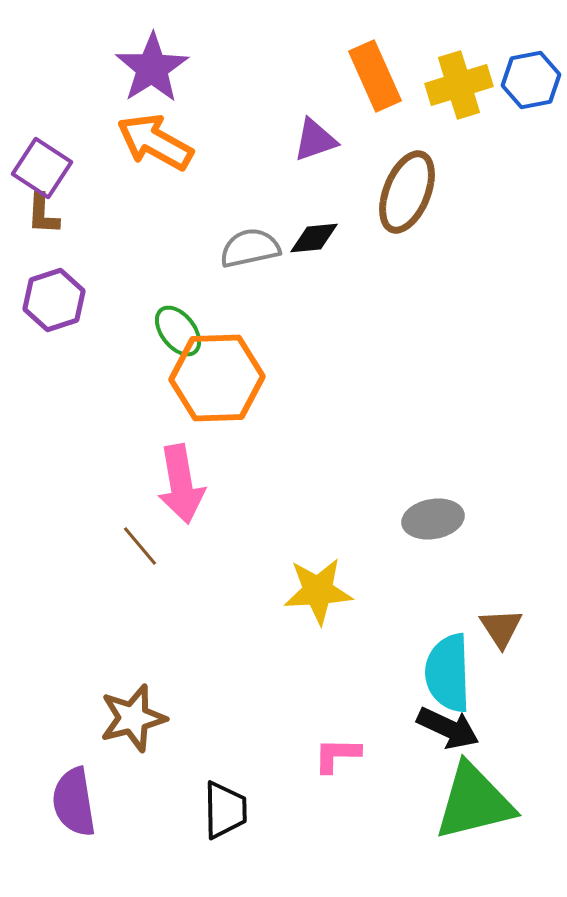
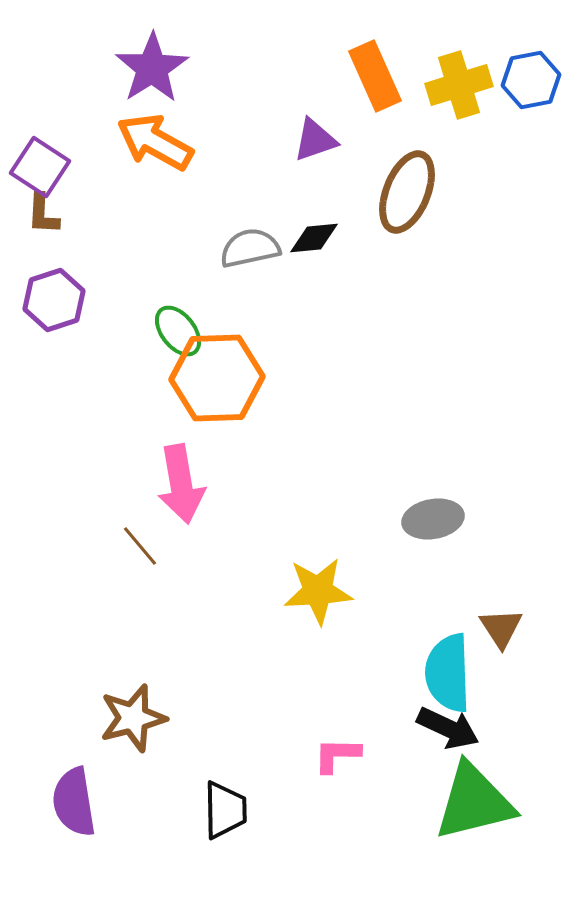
purple square: moved 2 px left, 1 px up
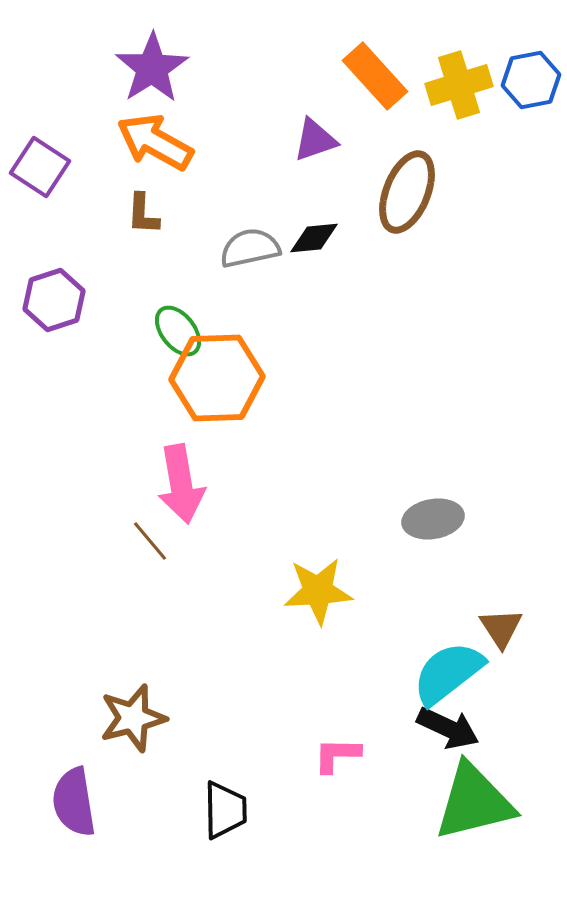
orange rectangle: rotated 18 degrees counterclockwise
brown L-shape: moved 100 px right
brown line: moved 10 px right, 5 px up
cyan semicircle: rotated 54 degrees clockwise
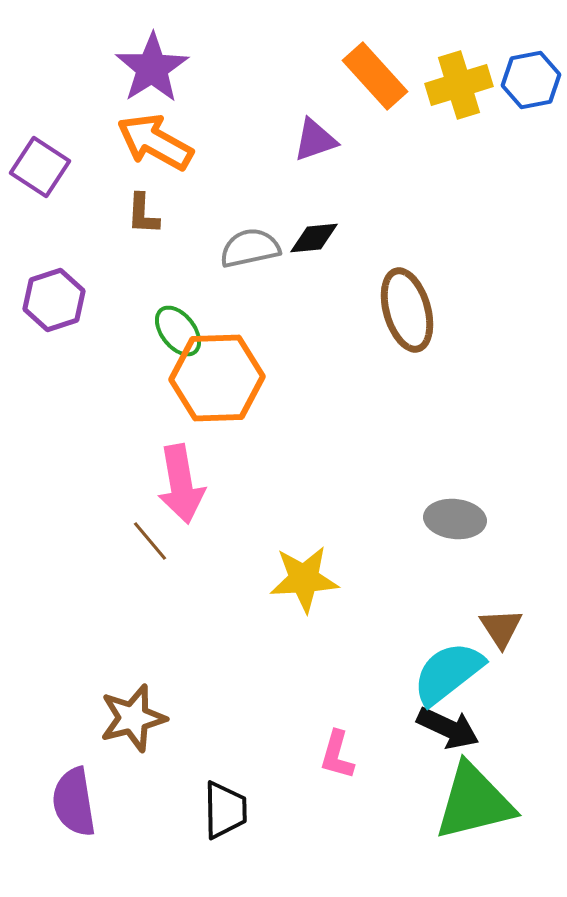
brown ellipse: moved 118 px down; rotated 38 degrees counterclockwise
gray ellipse: moved 22 px right; rotated 16 degrees clockwise
yellow star: moved 14 px left, 12 px up
pink L-shape: rotated 75 degrees counterclockwise
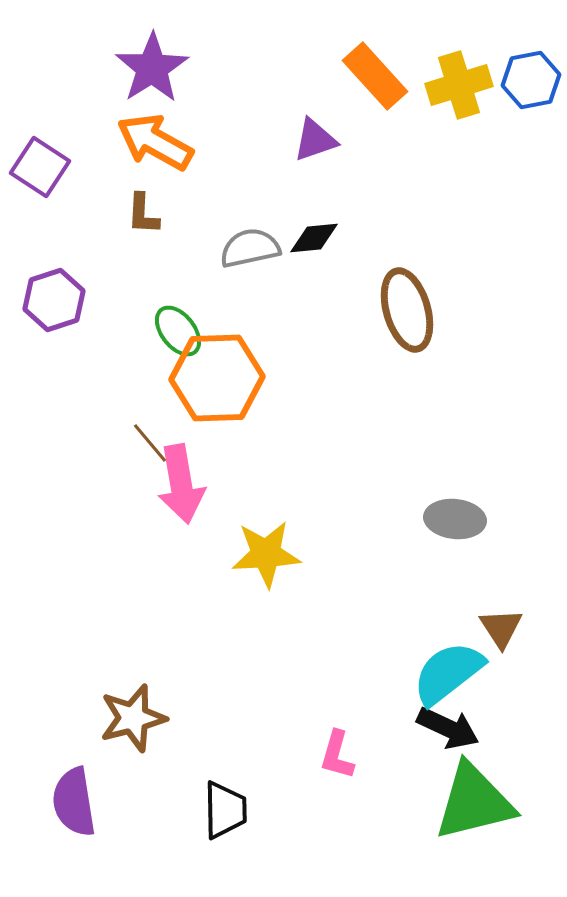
brown line: moved 98 px up
yellow star: moved 38 px left, 25 px up
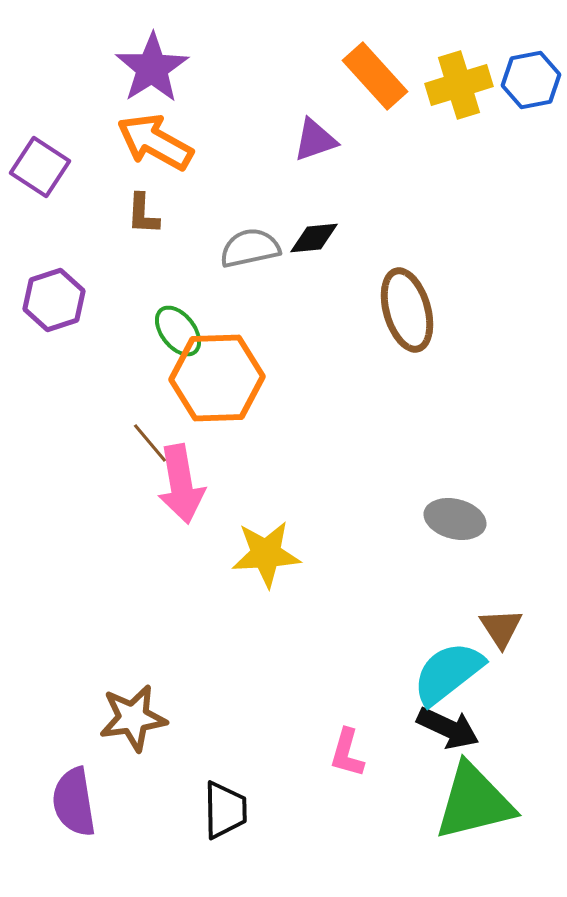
gray ellipse: rotated 8 degrees clockwise
brown star: rotated 6 degrees clockwise
pink L-shape: moved 10 px right, 2 px up
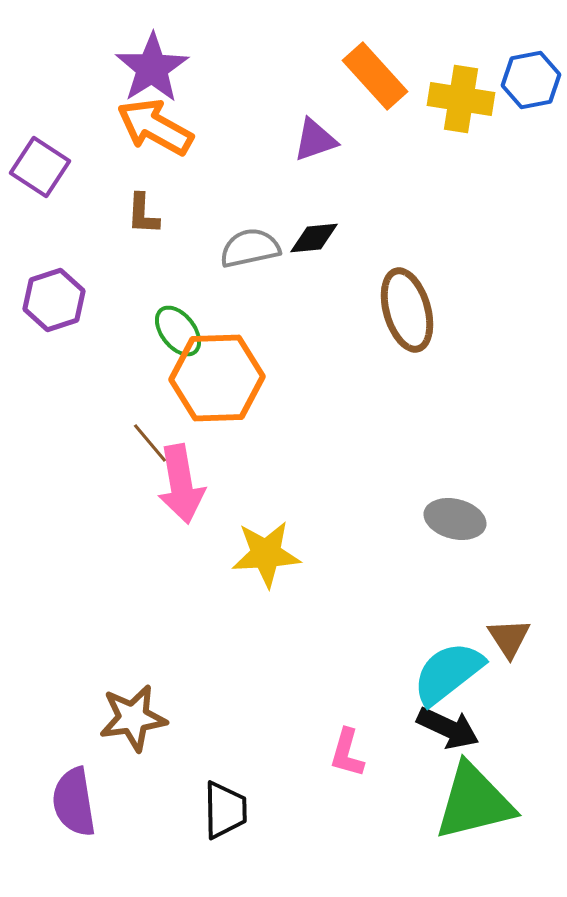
yellow cross: moved 2 px right, 14 px down; rotated 26 degrees clockwise
orange arrow: moved 15 px up
brown triangle: moved 8 px right, 10 px down
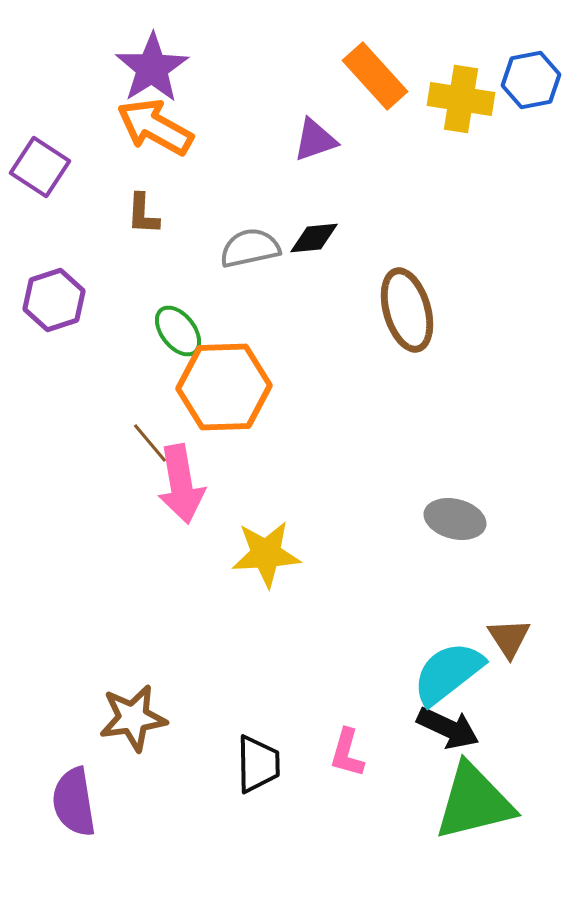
orange hexagon: moved 7 px right, 9 px down
black trapezoid: moved 33 px right, 46 px up
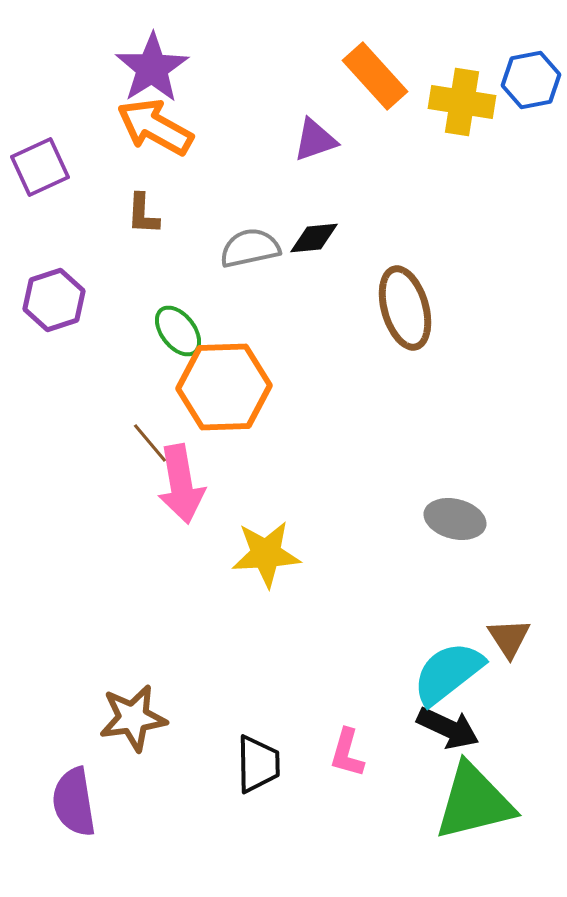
yellow cross: moved 1 px right, 3 px down
purple square: rotated 32 degrees clockwise
brown ellipse: moved 2 px left, 2 px up
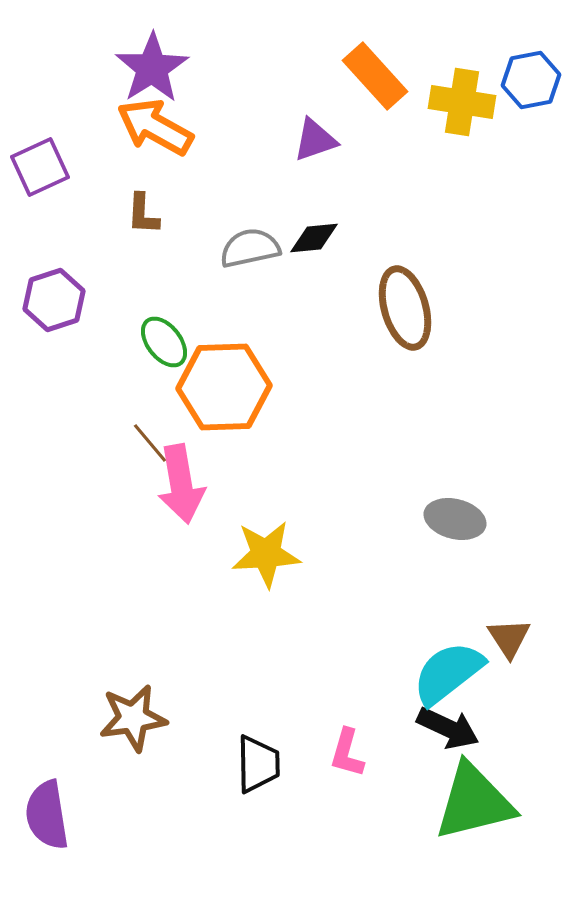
green ellipse: moved 14 px left, 11 px down
purple semicircle: moved 27 px left, 13 px down
